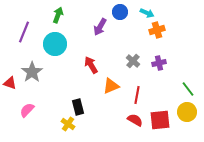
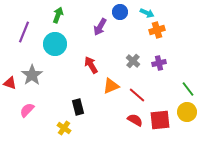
gray star: moved 3 px down
red line: rotated 60 degrees counterclockwise
yellow cross: moved 4 px left, 4 px down
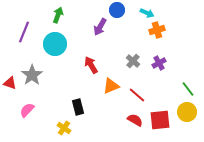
blue circle: moved 3 px left, 2 px up
purple cross: rotated 16 degrees counterclockwise
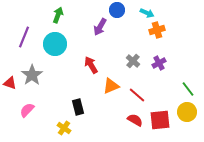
purple line: moved 5 px down
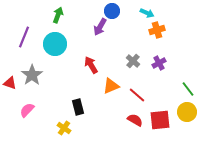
blue circle: moved 5 px left, 1 px down
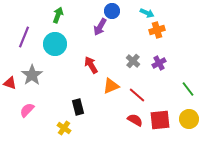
yellow circle: moved 2 px right, 7 px down
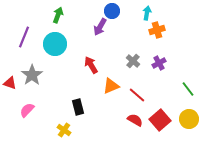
cyan arrow: rotated 104 degrees counterclockwise
red square: rotated 35 degrees counterclockwise
yellow cross: moved 2 px down
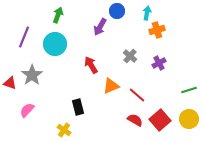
blue circle: moved 5 px right
gray cross: moved 3 px left, 5 px up
green line: moved 1 px right, 1 px down; rotated 70 degrees counterclockwise
